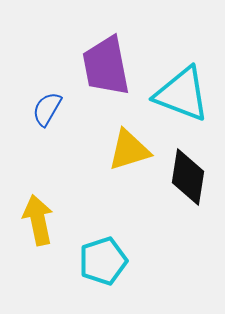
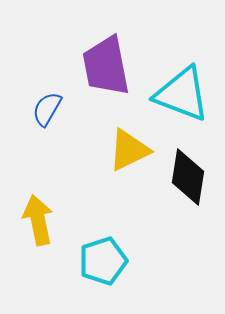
yellow triangle: rotated 9 degrees counterclockwise
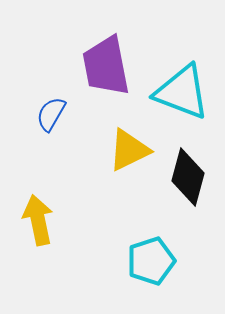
cyan triangle: moved 2 px up
blue semicircle: moved 4 px right, 5 px down
black diamond: rotated 6 degrees clockwise
cyan pentagon: moved 48 px right
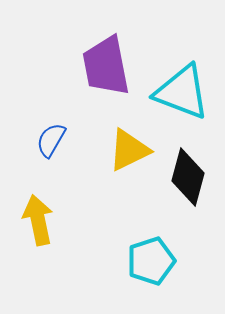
blue semicircle: moved 26 px down
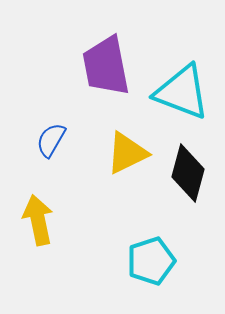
yellow triangle: moved 2 px left, 3 px down
black diamond: moved 4 px up
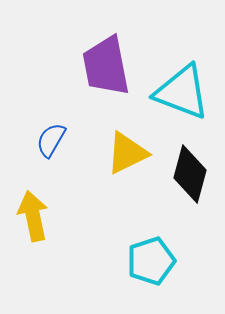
black diamond: moved 2 px right, 1 px down
yellow arrow: moved 5 px left, 4 px up
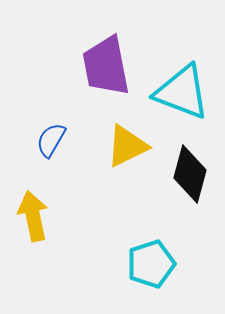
yellow triangle: moved 7 px up
cyan pentagon: moved 3 px down
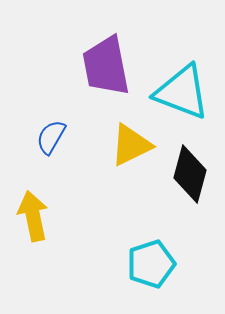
blue semicircle: moved 3 px up
yellow triangle: moved 4 px right, 1 px up
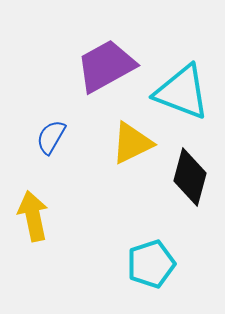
purple trapezoid: rotated 72 degrees clockwise
yellow triangle: moved 1 px right, 2 px up
black diamond: moved 3 px down
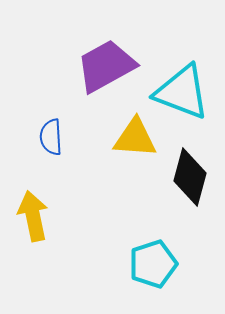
blue semicircle: rotated 33 degrees counterclockwise
yellow triangle: moved 3 px right, 5 px up; rotated 30 degrees clockwise
cyan pentagon: moved 2 px right
